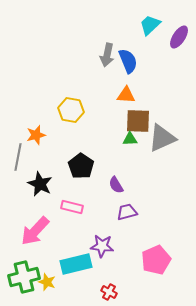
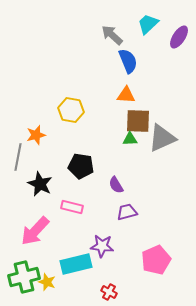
cyan trapezoid: moved 2 px left, 1 px up
gray arrow: moved 5 px right, 20 px up; rotated 120 degrees clockwise
black pentagon: rotated 25 degrees counterclockwise
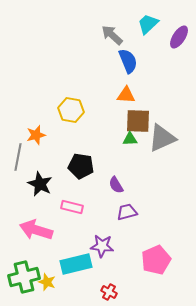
pink arrow: moved 1 px right, 1 px up; rotated 64 degrees clockwise
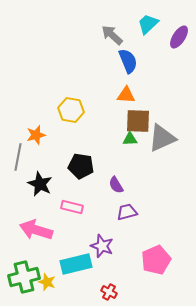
purple star: rotated 15 degrees clockwise
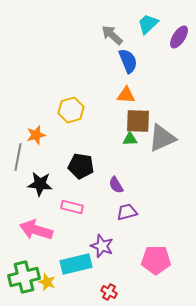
yellow hexagon: rotated 25 degrees counterclockwise
black star: rotated 20 degrees counterclockwise
pink pentagon: rotated 24 degrees clockwise
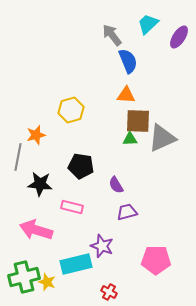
gray arrow: rotated 10 degrees clockwise
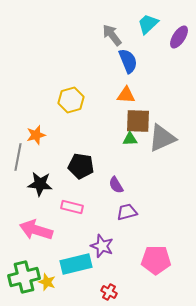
yellow hexagon: moved 10 px up
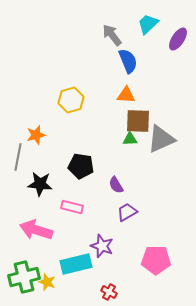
purple ellipse: moved 1 px left, 2 px down
gray triangle: moved 1 px left, 1 px down
purple trapezoid: rotated 15 degrees counterclockwise
